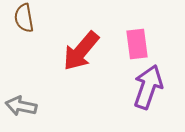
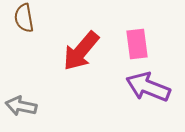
purple arrow: rotated 87 degrees counterclockwise
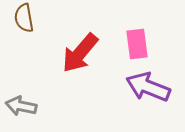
red arrow: moved 1 px left, 2 px down
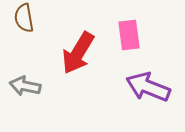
pink rectangle: moved 8 px left, 9 px up
red arrow: moved 2 px left; rotated 9 degrees counterclockwise
gray arrow: moved 4 px right, 20 px up
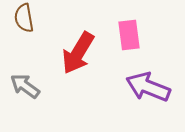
gray arrow: rotated 24 degrees clockwise
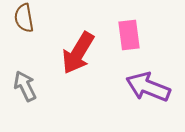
gray arrow: rotated 28 degrees clockwise
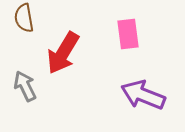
pink rectangle: moved 1 px left, 1 px up
red arrow: moved 15 px left
purple arrow: moved 5 px left, 8 px down
